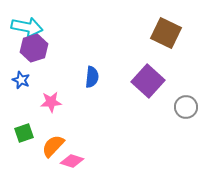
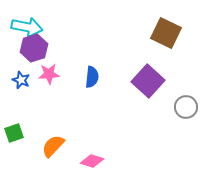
pink star: moved 2 px left, 28 px up
green square: moved 10 px left
pink diamond: moved 20 px right
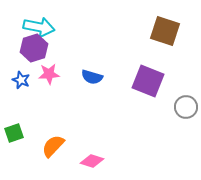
cyan arrow: moved 12 px right
brown square: moved 1 px left, 2 px up; rotated 8 degrees counterclockwise
blue semicircle: rotated 100 degrees clockwise
purple square: rotated 20 degrees counterclockwise
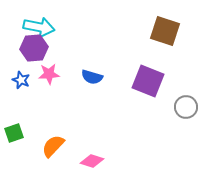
purple hexagon: rotated 12 degrees clockwise
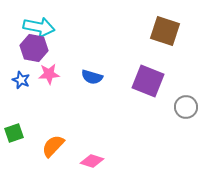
purple hexagon: rotated 16 degrees clockwise
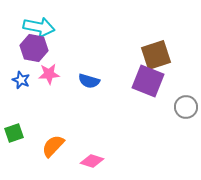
brown square: moved 9 px left, 24 px down; rotated 36 degrees counterclockwise
blue semicircle: moved 3 px left, 4 px down
